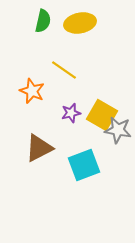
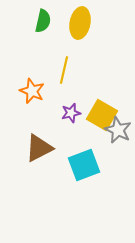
yellow ellipse: rotated 68 degrees counterclockwise
yellow line: rotated 68 degrees clockwise
gray star: rotated 16 degrees clockwise
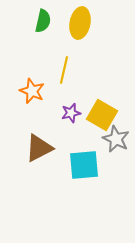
gray star: moved 2 px left, 9 px down
cyan square: rotated 16 degrees clockwise
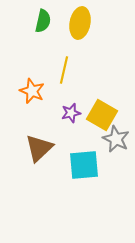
brown triangle: rotated 16 degrees counterclockwise
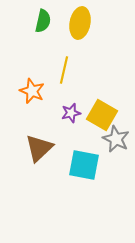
cyan square: rotated 16 degrees clockwise
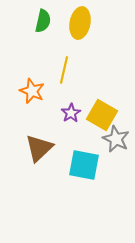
purple star: rotated 18 degrees counterclockwise
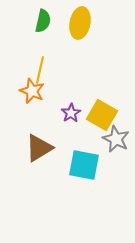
yellow line: moved 24 px left
brown triangle: rotated 12 degrees clockwise
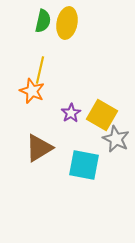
yellow ellipse: moved 13 px left
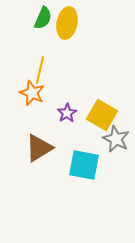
green semicircle: moved 3 px up; rotated 10 degrees clockwise
orange star: moved 2 px down
purple star: moved 4 px left
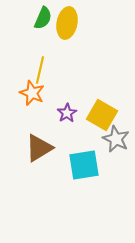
cyan square: rotated 20 degrees counterclockwise
